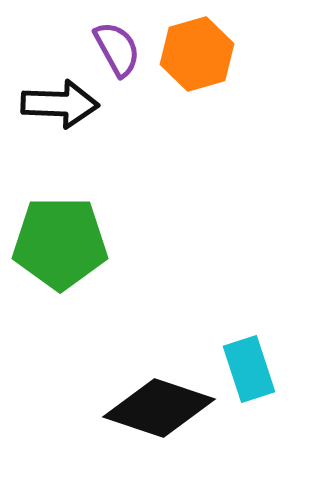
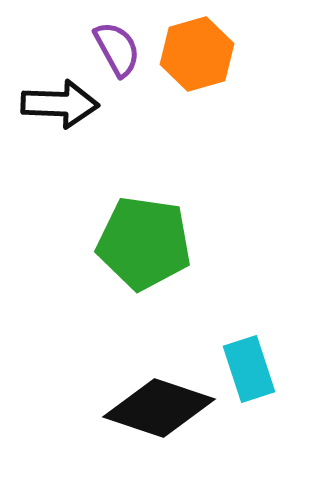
green pentagon: moved 84 px right; rotated 8 degrees clockwise
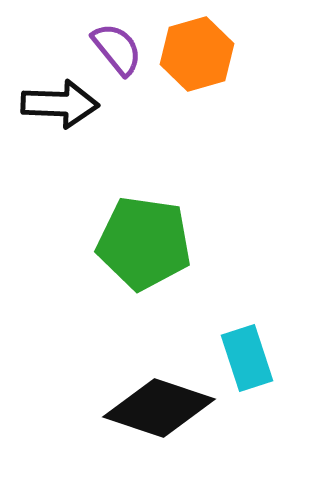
purple semicircle: rotated 10 degrees counterclockwise
cyan rectangle: moved 2 px left, 11 px up
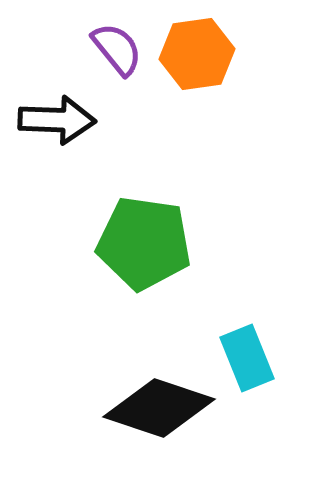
orange hexagon: rotated 8 degrees clockwise
black arrow: moved 3 px left, 16 px down
cyan rectangle: rotated 4 degrees counterclockwise
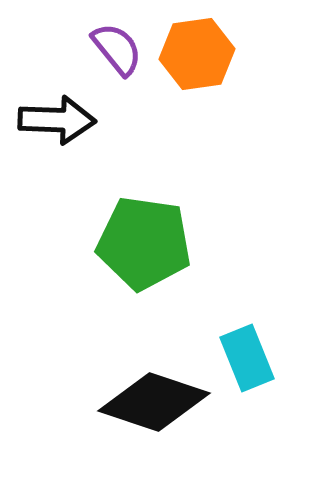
black diamond: moved 5 px left, 6 px up
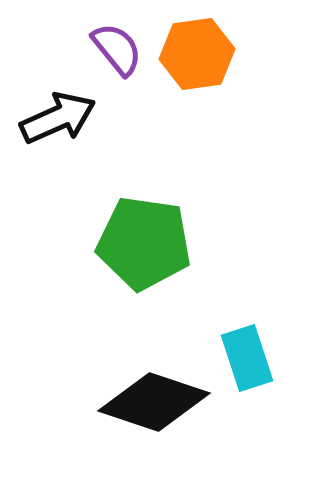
black arrow: moved 1 px right, 2 px up; rotated 26 degrees counterclockwise
cyan rectangle: rotated 4 degrees clockwise
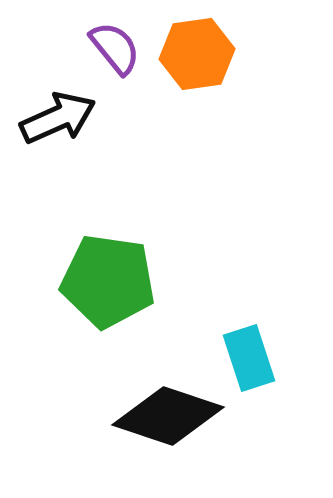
purple semicircle: moved 2 px left, 1 px up
green pentagon: moved 36 px left, 38 px down
cyan rectangle: moved 2 px right
black diamond: moved 14 px right, 14 px down
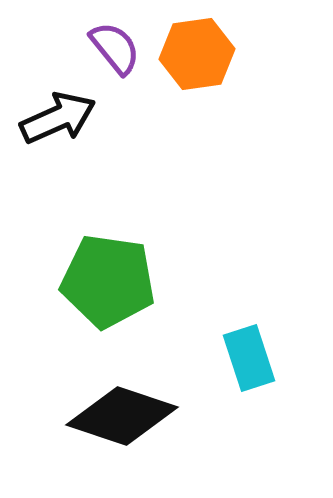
black diamond: moved 46 px left
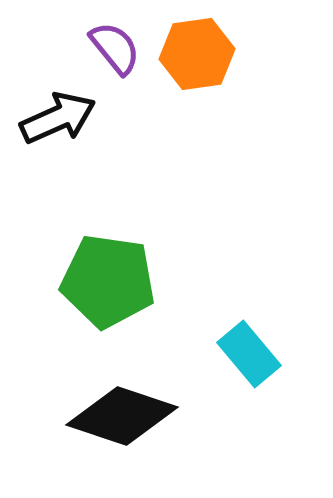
cyan rectangle: moved 4 px up; rotated 22 degrees counterclockwise
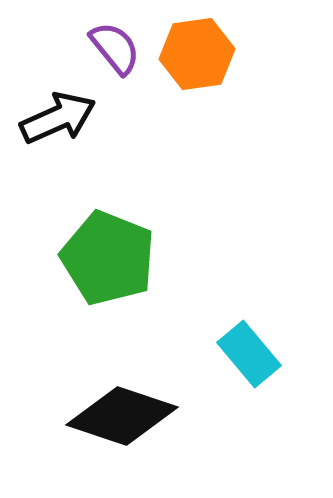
green pentagon: moved 23 px up; rotated 14 degrees clockwise
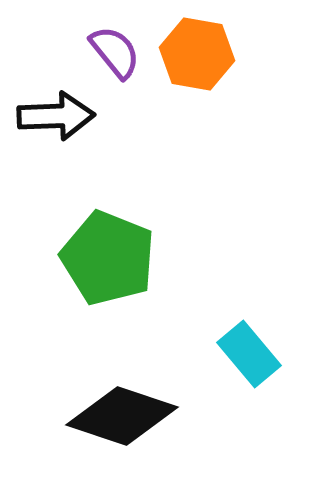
purple semicircle: moved 4 px down
orange hexagon: rotated 18 degrees clockwise
black arrow: moved 2 px left, 2 px up; rotated 22 degrees clockwise
